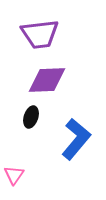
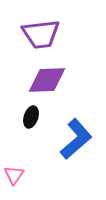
purple trapezoid: moved 1 px right
blue L-shape: rotated 9 degrees clockwise
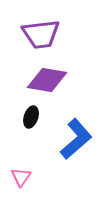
purple diamond: rotated 12 degrees clockwise
pink triangle: moved 7 px right, 2 px down
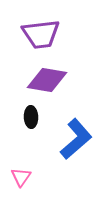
black ellipse: rotated 20 degrees counterclockwise
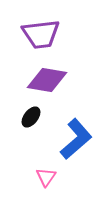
black ellipse: rotated 40 degrees clockwise
pink triangle: moved 25 px right
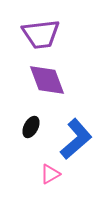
purple diamond: rotated 60 degrees clockwise
black ellipse: moved 10 px down; rotated 10 degrees counterclockwise
pink triangle: moved 4 px right, 3 px up; rotated 25 degrees clockwise
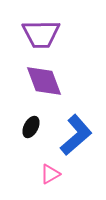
purple trapezoid: rotated 6 degrees clockwise
purple diamond: moved 3 px left, 1 px down
blue L-shape: moved 4 px up
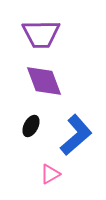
black ellipse: moved 1 px up
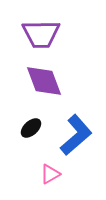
black ellipse: moved 2 px down; rotated 20 degrees clockwise
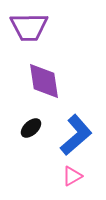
purple trapezoid: moved 12 px left, 7 px up
purple diamond: rotated 12 degrees clockwise
pink triangle: moved 22 px right, 2 px down
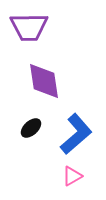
blue L-shape: moved 1 px up
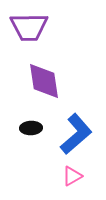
black ellipse: rotated 40 degrees clockwise
